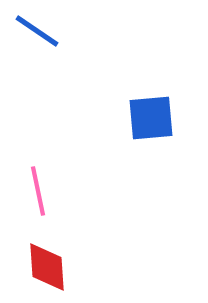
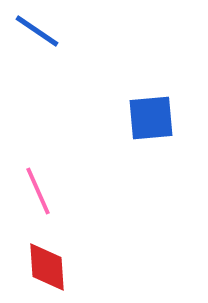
pink line: rotated 12 degrees counterclockwise
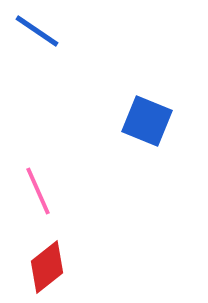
blue square: moved 4 px left, 3 px down; rotated 27 degrees clockwise
red diamond: rotated 56 degrees clockwise
